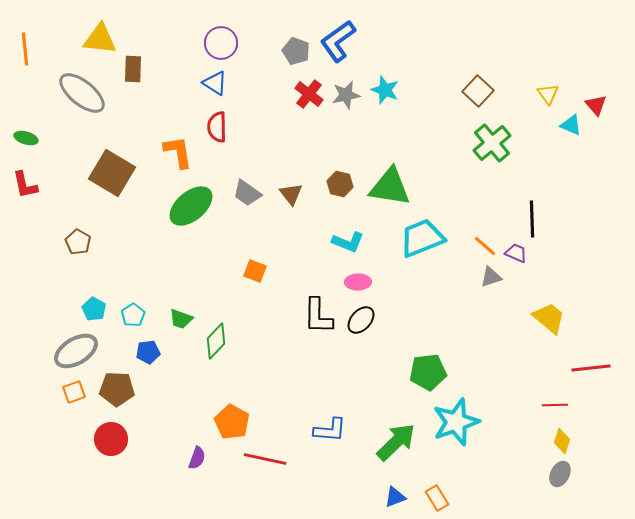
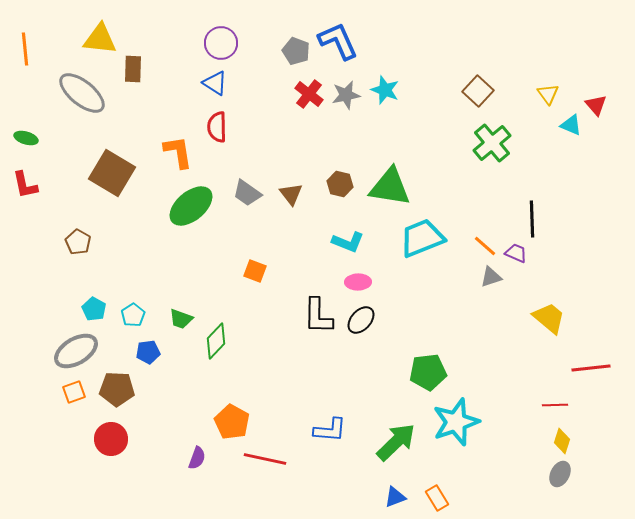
blue L-shape at (338, 41): rotated 102 degrees clockwise
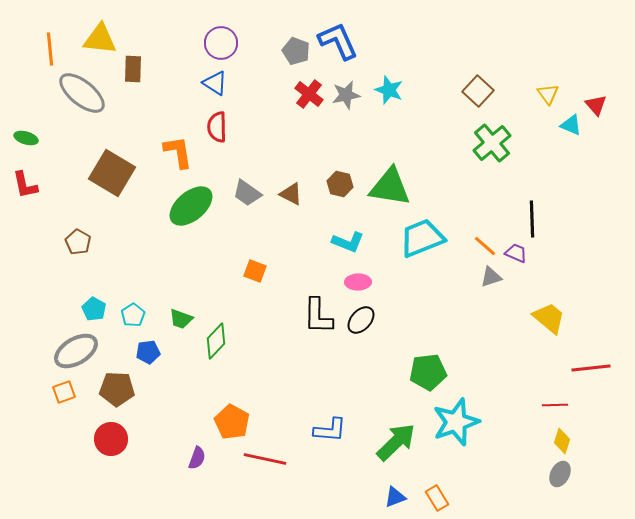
orange line at (25, 49): moved 25 px right
cyan star at (385, 90): moved 4 px right
brown triangle at (291, 194): rotated 25 degrees counterclockwise
orange square at (74, 392): moved 10 px left
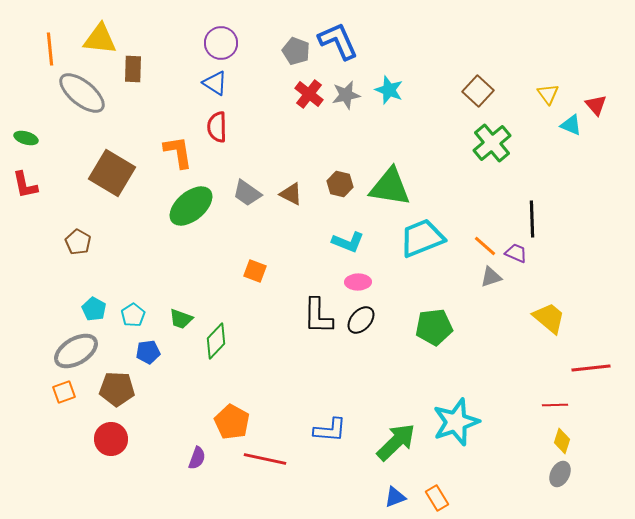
green pentagon at (428, 372): moved 6 px right, 45 px up
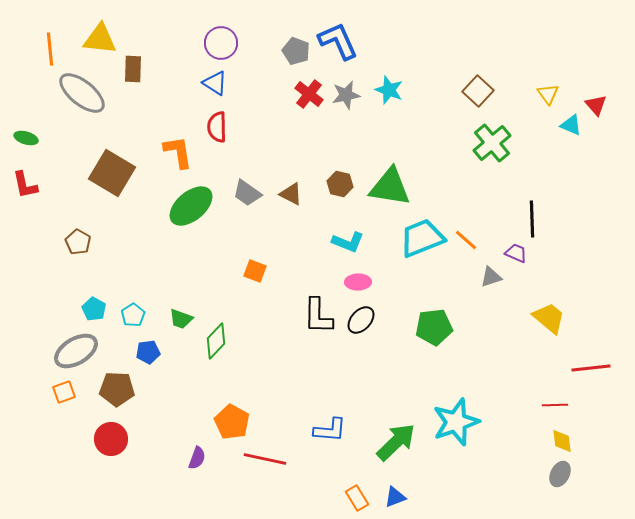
orange line at (485, 246): moved 19 px left, 6 px up
yellow diamond at (562, 441): rotated 25 degrees counterclockwise
orange rectangle at (437, 498): moved 80 px left
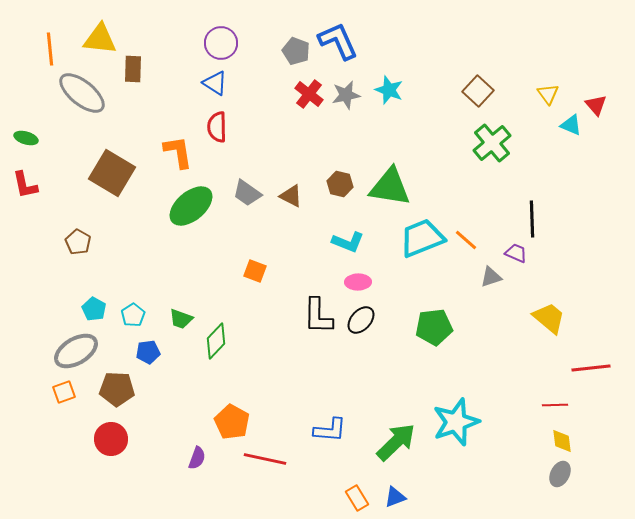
brown triangle at (291, 194): moved 2 px down
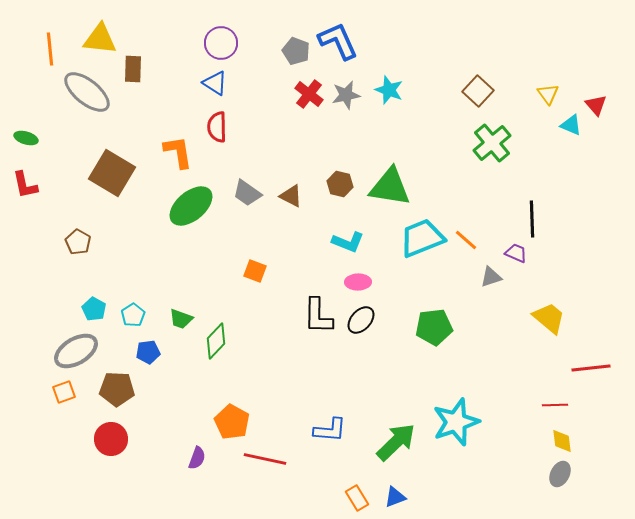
gray ellipse at (82, 93): moved 5 px right, 1 px up
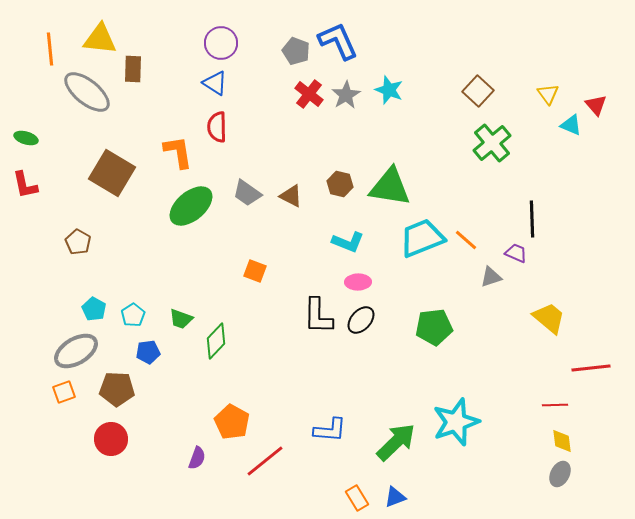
gray star at (346, 95): rotated 20 degrees counterclockwise
red line at (265, 459): moved 2 px down; rotated 51 degrees counterclockwise
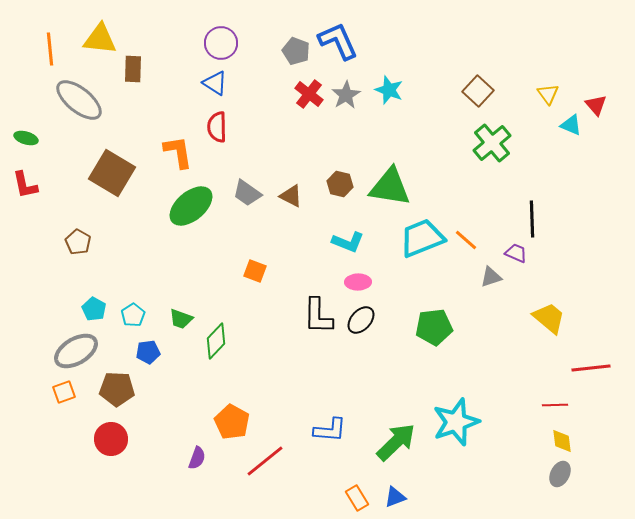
gray ellipse at (87, 92): moved 8 px left, 8 px down
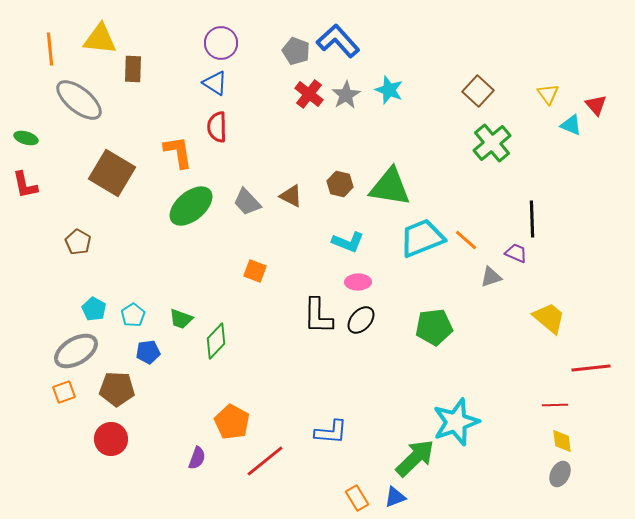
blue L-shape at (338, 41): rotated 18 degrees counterclockwise
gray trapezoid at (247, 193): moved 9 px down; rotated 12 degrees clockwise
blue L-shape at (330, 430): moved 1 px right, 2 px down
green arrow at (396, 442): moved 19 px right, 16 px down
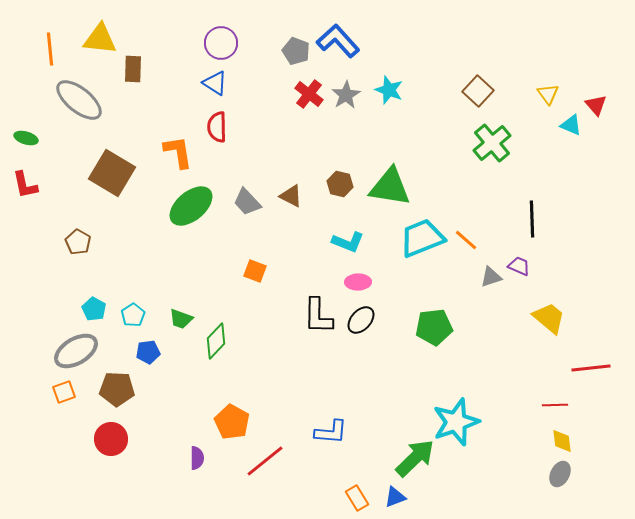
purple trapezoid at (516, 253): moved 3 px right, 13 px down
purple semicircle at (197, 458): rotated 20 degrees counterclockwise
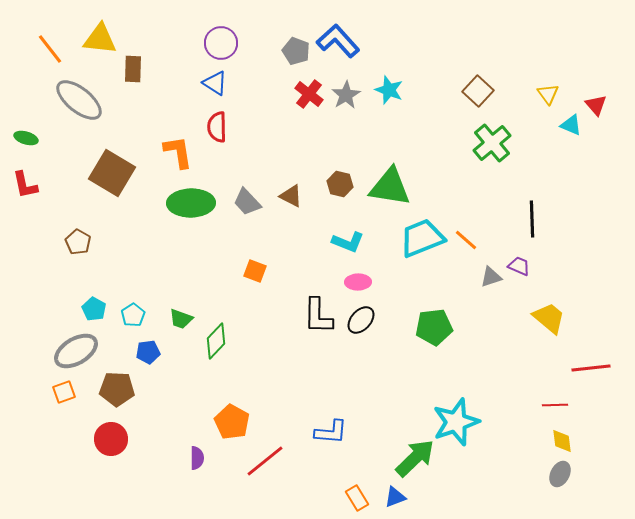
orange line at (50, 49): rotated 32 degrees counterclockwise
green ellipse at (191, 206): moved 3 px up; rotated 39 degrees clockwise
